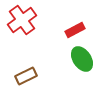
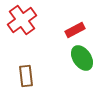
green ellipse: moved 1 px up
brown rectangle: rotated 70 degrees counterclockwise
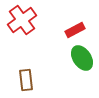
brown rectangle: moved 4 px down
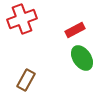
red cross: moved 1 px up; rotated 16 degrees clockwise
brown rectangle: rotated 35 degrees clockwise
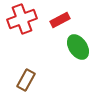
red rectangle: moved 15 px left, 10 px up
green ellipse: moved 4 px left, 11 px up
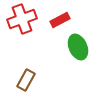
green ellipse: rotated 10 degrees clockwise
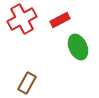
red cross: rotated 8 degrees counterclockwise
brown rectangle: moved 1 px right, 3 px down
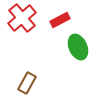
red cross: moved 1 px up; rotated 12 degrees counterclockwise
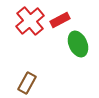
red cross: moved 8 px right, 3 px down
green ellipse: moved 3 px up
